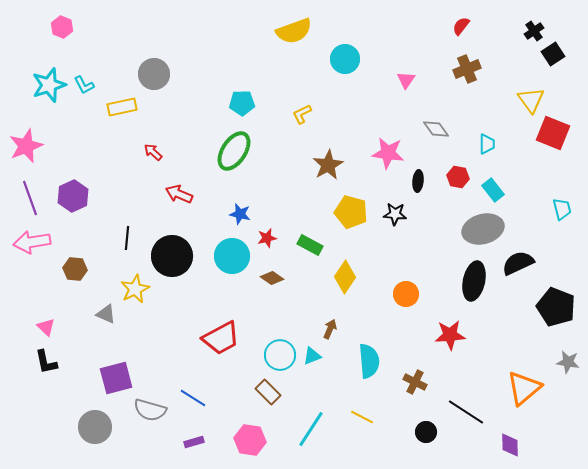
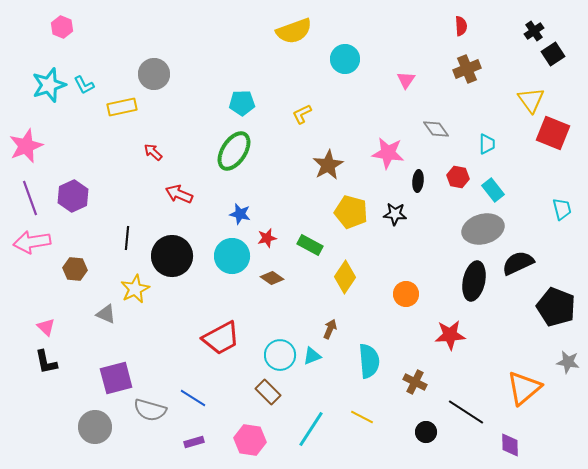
red semicircle at (461, 26): rotated 138 degrees clockwise
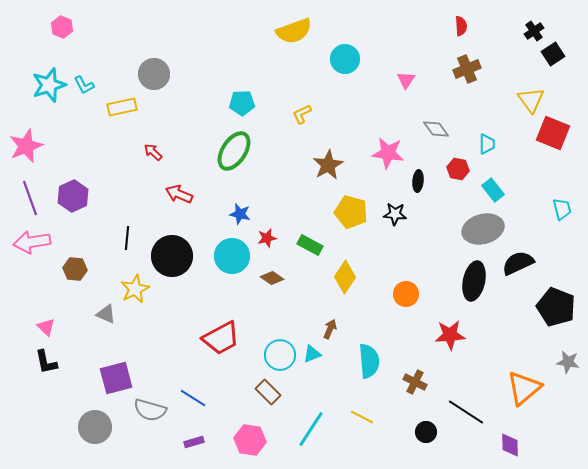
red hexagon at (458, 177): moved 8 px up
cyan triangle at (312, 356): moved 2 px up
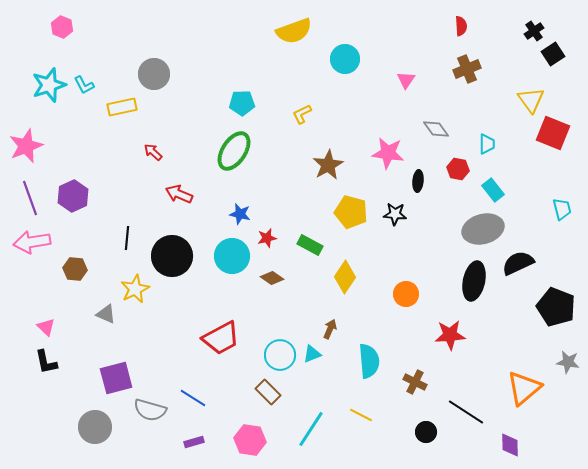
yellow line at (362, 417): moved 1 px left, 2 px up
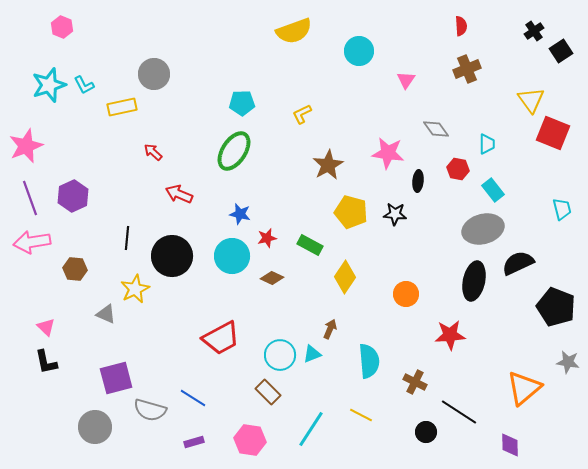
black square at (553, 54): moved 8 px right, 3 px up
cyan circle at (345, 59): moved 14 px right, 8 px up
brown diamond at (272, 278): rotated 10 degrees counterclockwise
black line at (466, 412): moved 7 px left
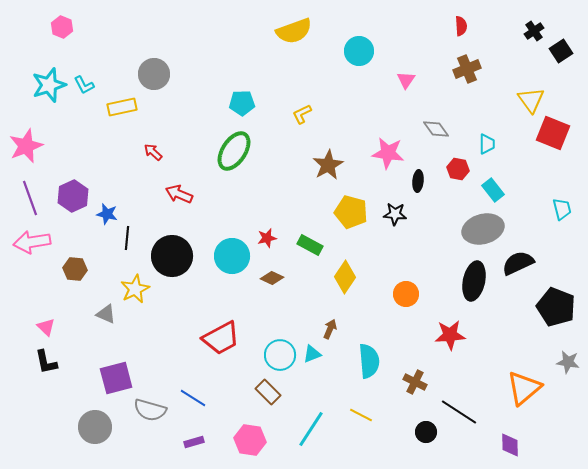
blue star at (240, 214): moved 133 px left
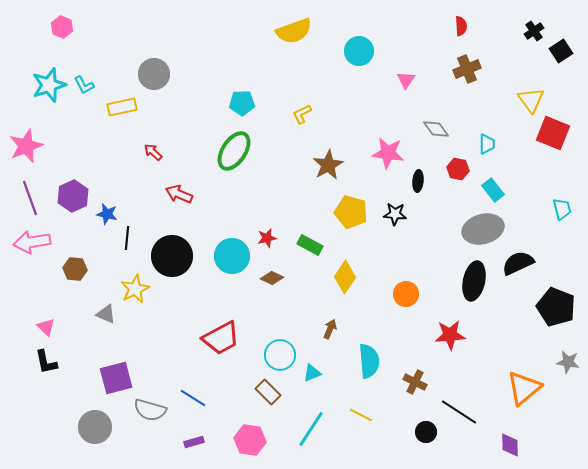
cyan triangle at (312, 354): moved 19 px down
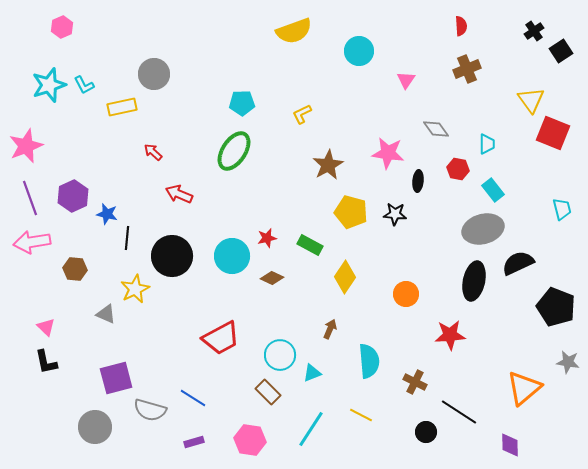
pink hexagon at (62, 27): rotated 15 degrees clockwise
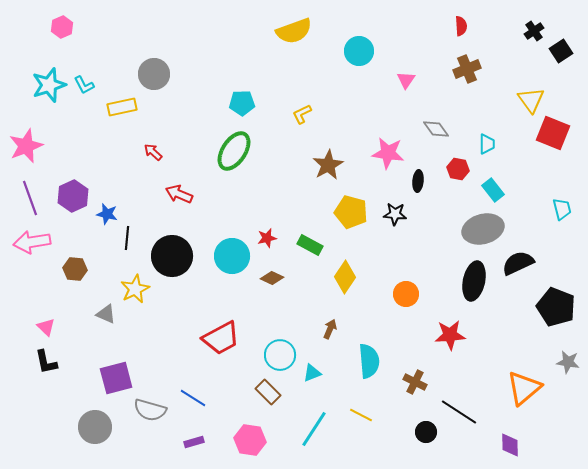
cyan line at (311, 429): moved 3 px right
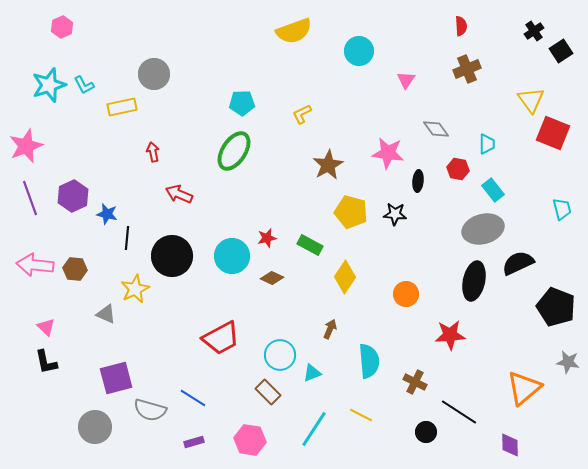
red arrow at (153, 152): rotated 36 degrees clockwise
pink arrow at (32, 242): moved 3 px right, 23 px down; rotated 15 degrees clockwise
